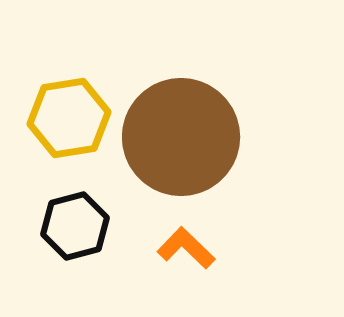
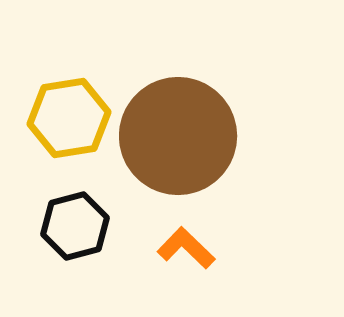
brown circle: moved 3 px left, 1 px up
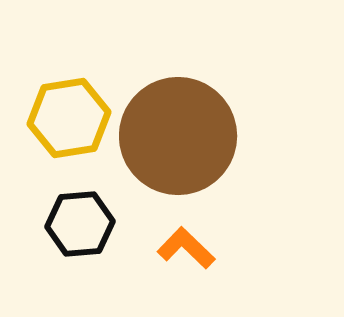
black hexagon: moved 5 px right, 2 px up; rotated 10 degrees clockwise
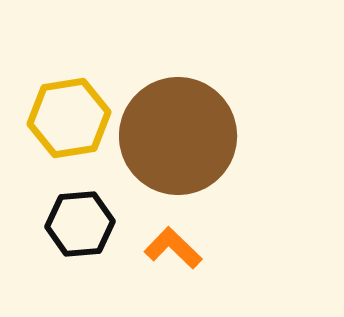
orange L-shape: moved 13 px left
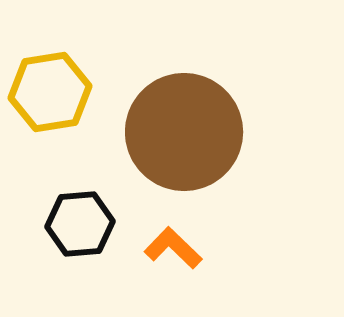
yellow hexagon: moved 19 px left, 26 px up
brown circle: moved 6 px right, 4 px up
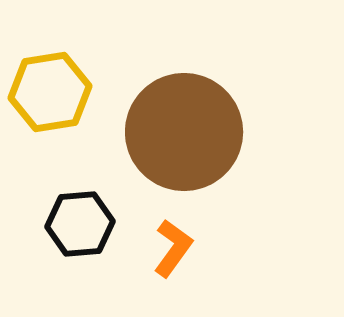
orange L-shape: rotated 82 degrees clockwise
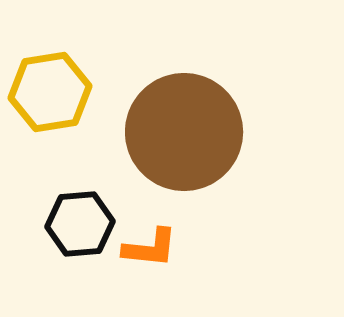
orange L-shape: moved 23 px left; rotated 60 degrees clockwise
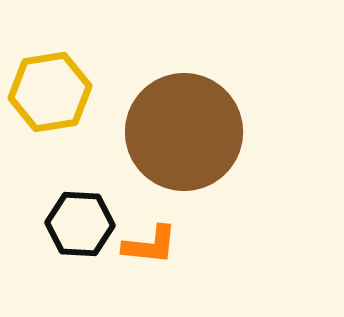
black hexagon: rotated 8 degrees clockwise
orange L-shape: moved 3 px up
